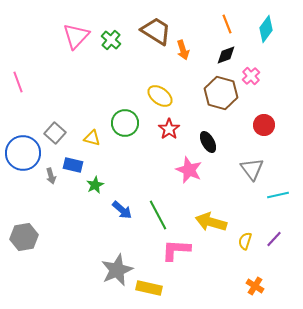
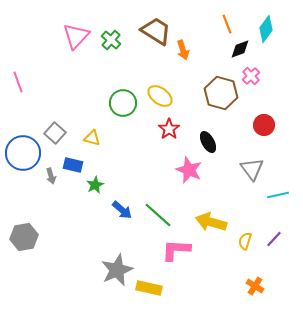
black diamond: moved 14 px right, 6 px up
green circle: moved 2 px left, 20 px up
green line: rotated 20 degrees counterclockwise
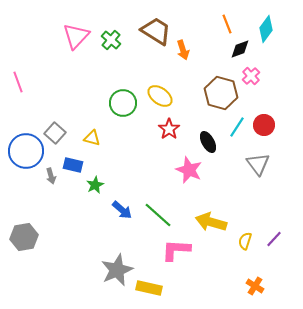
blue circle: moved 3 px right, 2 px up
gray triangle: moved 6 px right, 5 px up
cyan line: moved 41 px left, 68 px up; rotated 45 degrees counterclockwise
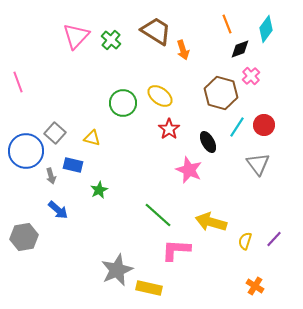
green star: moved 4 px right, 5 px down
blue arrow: moved 64 px left
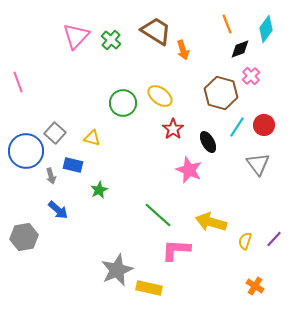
red star: moved 4 px right
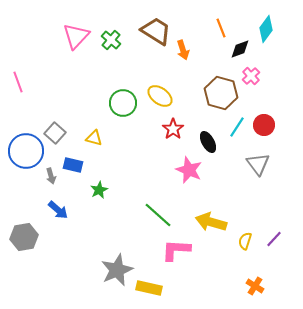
orange line: moved 6 px left, 4 px down
yellow triangle: moved 2 px right
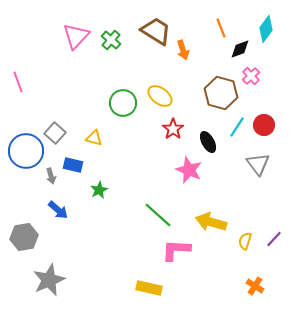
gray star: moved 68 px left, 10 px down
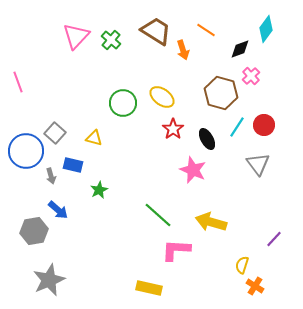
orange line: moved 15 px left, 2 px down; rotated 36 degrees counterclockwise
yellow ellipse: moved 2 px right, 1 px down
black ellipse: moved 1 px left, 3 px up
pink star: moved 4 px right
gray hexagon: moved 10 px right, 6 px up
yellow semicircle: moved 3 px left, 24 px down
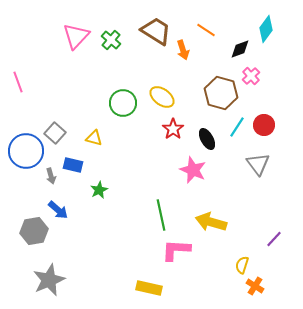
green line: moved 3 px right; rotated 36 degrees clockwise
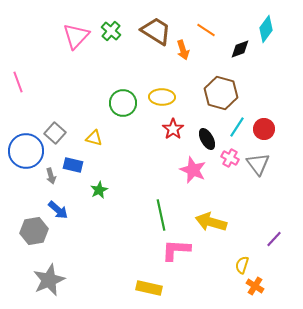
green cross: moved 9 px up
pink cross: moved 21 px left, 82 px down; rotated 18 degrees counterclockwise
yellow ellipse: rotated 35 degrees counterclockwise
red circle: moved 4 px down
